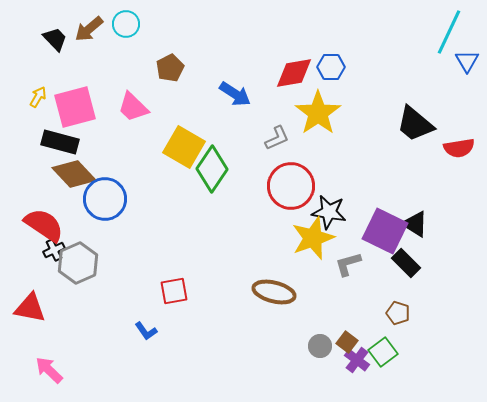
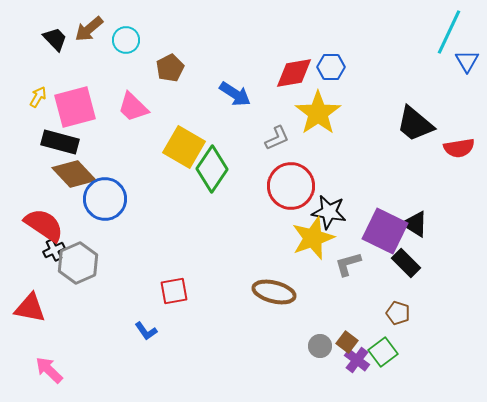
cyan circle at (126, 24): moved 16 px down
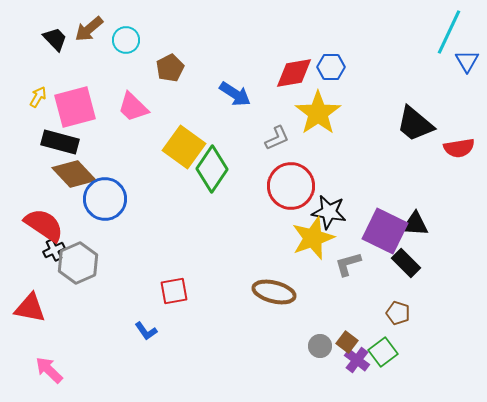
yellow square at (184, 147): rotated 6 degrees clockwise
black triangle at (415, 224): rotated 28 degrees counterclockwise
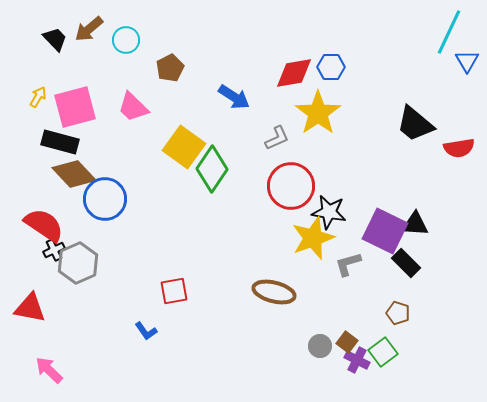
blue arrow at (235, 94): moved 1 px left, 3 px down
purple cross at (357, 360): rotated 10 degrees counterclockwise
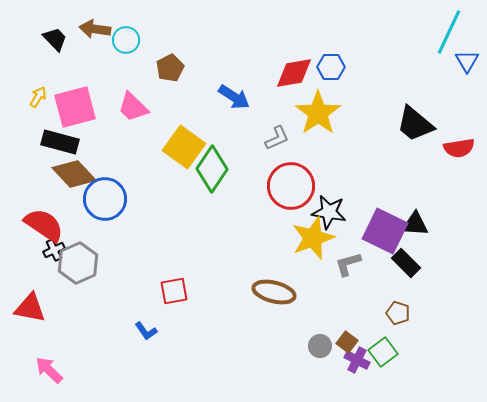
brown arrow at (89, 29): moved 6 px right; rotated 48 degrees clockwise
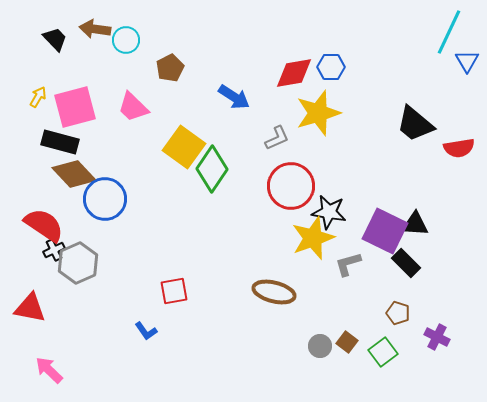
yellow star at (318, 113): rotated 18 degrees clockwise
purple cross at (357, 360): moved 80 px right, 23 px up
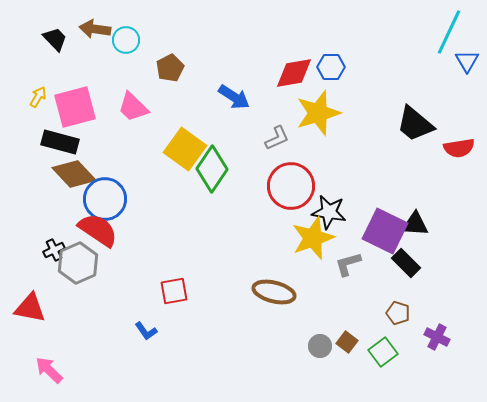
yellow square at (184, 147): moved 1 px right, 2 px down
red semicircle at (44, 225): moved 54 px right, 5 px down
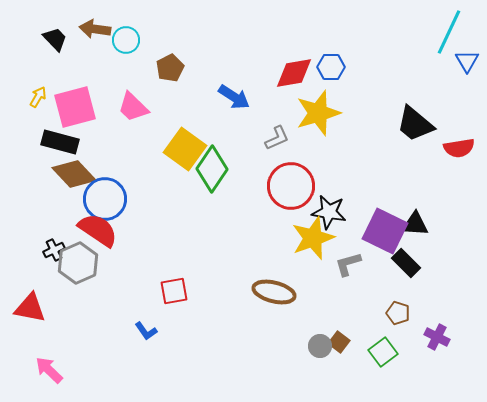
brown square at (347, 342): moved 8 px left
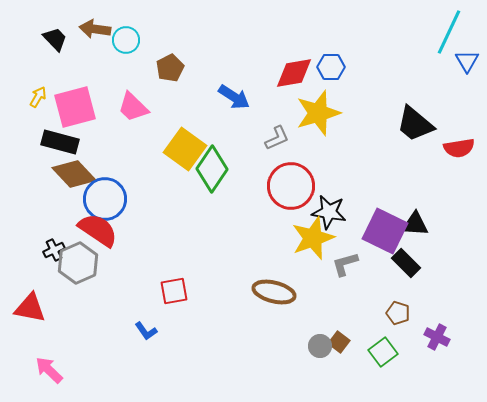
gray L-shape at (348, 264): moved 3 px left
